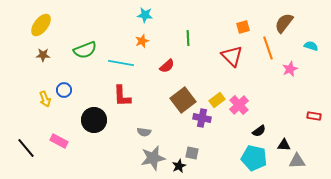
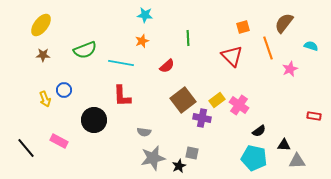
pink cross: rotated 12 degrees counterclockwise
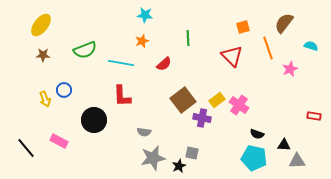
red semicircle: moved 3 px left, 2 px up
black semicircle: moved 2 px left, 3 px down; rotated 56 degrees clockwise
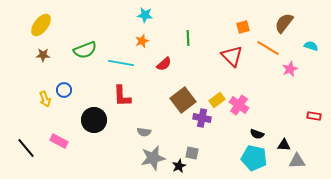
orange line: rotated 40 degrees counterclockwise
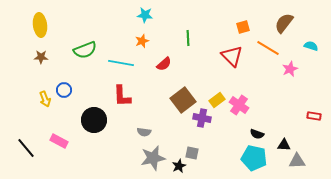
yellow ellipse: moved 1 px left; rotated 45 degrees counterclockwise
brown star: moved 2 px left, 2 px down
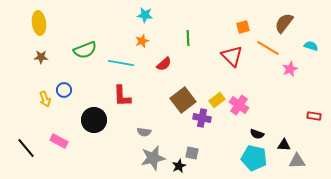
yellow ellipse: moved 1 px left, 2 px up
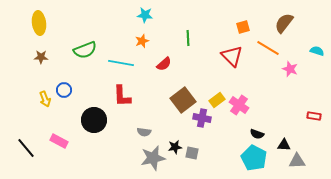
cyan semicircle: moved 6 px right, 5 px down
pink star: rotated 28 degrees counterclockwise
cyan pentagon: rotated 15 degrees clockwise
black star: moved 4 px left, 19 px up; rotated 16 degrees clockwise
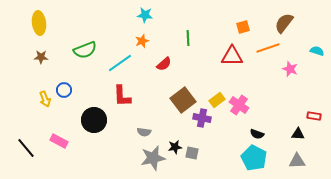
orange line: rotated 50 degrees counterclockwise
red triangle: rotated 45 degrees counterclockwise
cyan line: moved 1 px left; rotated 45 degrees counterclockwise
black triangle: moved 14 px right, 11 px up
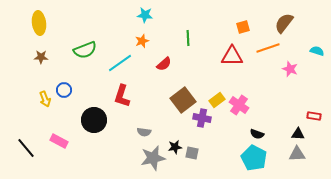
red L-shape: rotated 20 degrees clockwise
gray triangle: moved 7 px up
